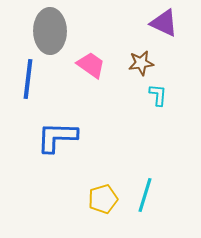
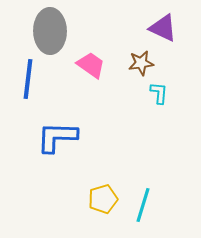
purple triangle: moved 1 px left, 5 px down
cyan L-shape: moved 1 px right, 2 px up
cyan line: moved 2 px left, 10 px down
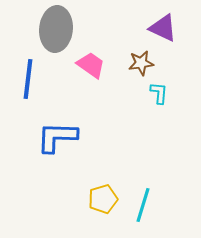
gray ellipse: moved 6 px right, 2 px up; rotated 6 degrees clockwise
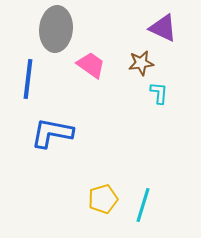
blue L-shape: moved 5 px left, 4 px up; rotated 9 degrees clockwise
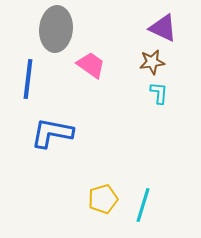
brown star: moved 11 px right, 1 px up
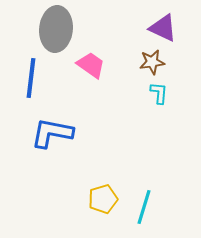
blue line: moved 3 px right, 1 px up
cyan line: moved 1 px right, 2 px down
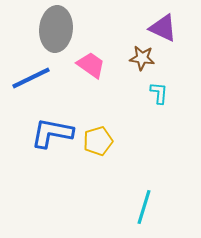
brown star: moved 10 px left, 4 px up; rotated 15 degrees clockwise
blue line: rotated 57 degrees clockwise
yellow pentagon: moved 5 px left, 58 px up
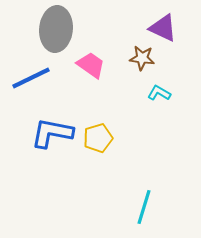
cyan L-shape: rotated 65 degrees counterclockwise
yellow pentagon: moved 3 px up
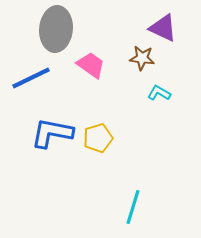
cyan line: moved 11 px left
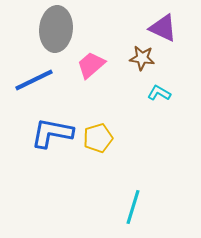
pink trapezoid: rotated 76 degrees counterclockwise
blue line: moved 3 px right, 2 px down
